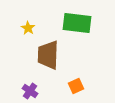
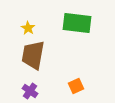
brown trapezoid: moved 15 px left; rotated 8 degrees clockwise
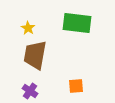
brown trapezoid: moved 2 px right
orange square: rotated 21 degrees clockwise
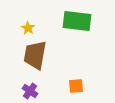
green rectangle: moved 2 px up
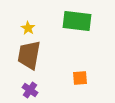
brown trapezoid: moved 6 px left
orange square: moved 4 px right, 8 px up
purple cross: moved 1 px up
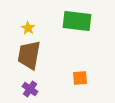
purple cross: moved 1 px up
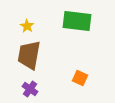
yellow star: moved 1 px left, 2 px up
orange square: rotated 28 degrees clockwise
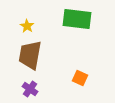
green rectangle: moved 2 px up
brown trapezoid: moved 1 px right
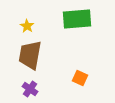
green rectangle: rotated 12 degrees counterclockwise
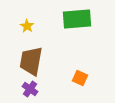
brown trapezoid: moved 1 px right, 6 px down
